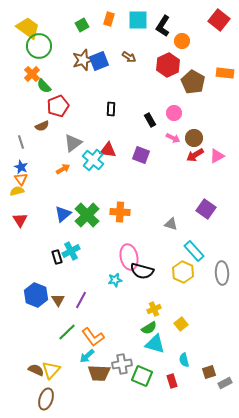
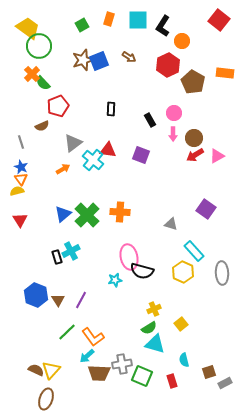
green semicircle at (44, 86): moved 1 px left, 3 px up
pink arrow at (173, 138): moved 4 px up; rotated 64 degrees clockwise
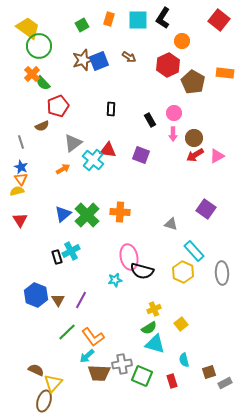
black L-shape at (163, 26): moved 8 px up
yellow triangle at (51, 370): moved 2 px right, 13 px down
brown ellipse at (46, 399): moved 2 px left, 2 px down
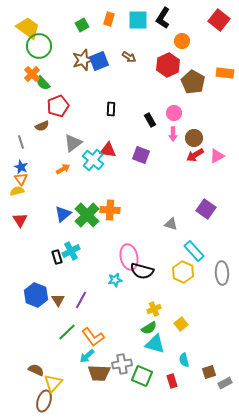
orange cross at (120, 212): moved 10 px left, 2 px up
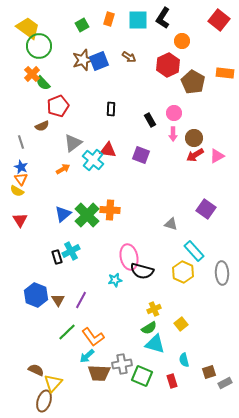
yellow semicircle at (17, 191): rotated 136 degrees counterclockwise
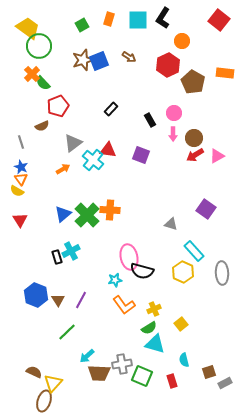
black rectangle at (111, 109): rotated 40 degrees clockwise
orange L-shape at (93, 337): moved 31 px right, 32 px up
brown semicircle at (36, 370): moved 2 px left, 2 px down
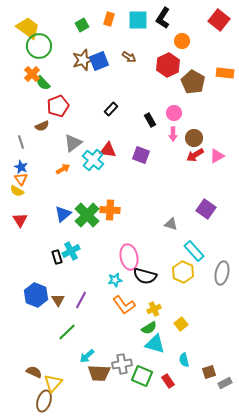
black semicircle at (142, 271): moved 3 px right, 5 px down
gray ellipse at (222, 273): rotated 15 degrees clockwise
red rectangle at (172, 381): moved 4 px left; rotated 16 degrees counterclockwise
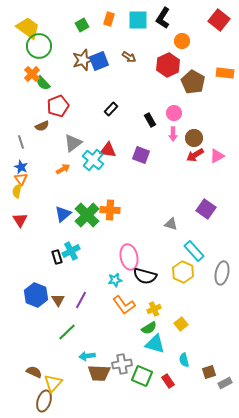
yellow semicircle at (17, 191): rotated 72 degrees clockwise
cyan arrow at (87, 356): rotated 35 degrees clockwise
